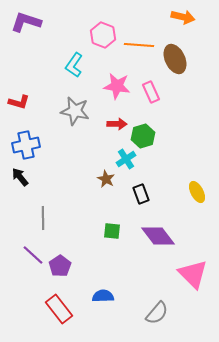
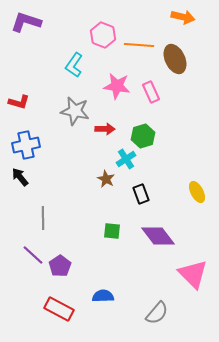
red arrow: moved 12 px left, 5 px down
red rectangle: rotated 24 degrees counterclockwise
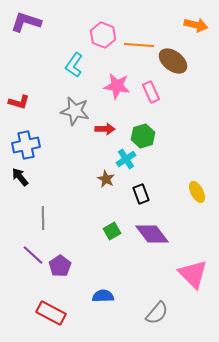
orange arrow: moved 13 px right, 8 px down
brown ellipse: moved 2 px left, 2 px down; rotated 28 degrees counterclockwise
green square: rotated 36 degrees counterclockwise
purple diamond: moved 6 px left, 2 px up
red rectangle: moved 8 px left, 4 px down
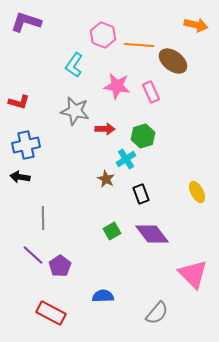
black arrow: rotated 42 degrees counterclockwise
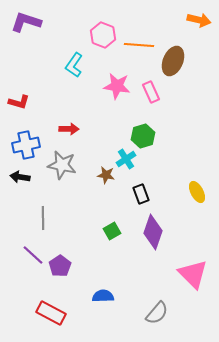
orange arrow: moved 3 px right, 5 px up
brown ellipse: rotated 76 degrees clockwise
gray star: moved 13 px left, 54 px down
red arrow: moved 36 px left
brown star: moved 4 px up; rotated 18 degrees counterclockwise
purple diamond: moved 1 px right, 2 px up; rotated 56 degrees clockwise
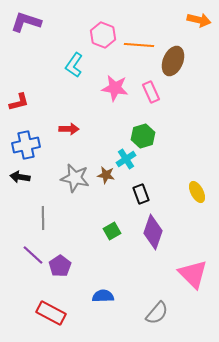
pink star: moved 2 px left, 2 px down
red L-shape: rotated 30 degrees counterclockwise
gray star: moved 13 px right, 13 px down
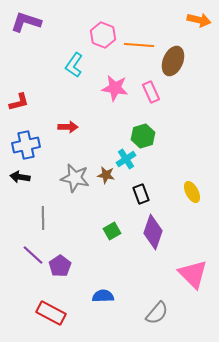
red arrow: moved 1 px left, 2 px up
yellow ellipse: moved 5 px left
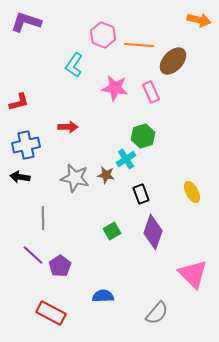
brown ellipse: rotated 20 degrees clockwise
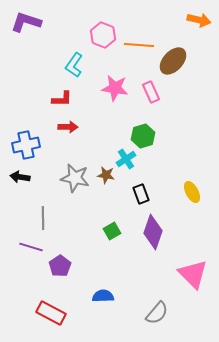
red L-shape: moved 43 px right, 3 px up; rotated 15 degrees clockwise
purple line: moved 2 px left, 8 px up; rotated 25 degrees counterclockwise
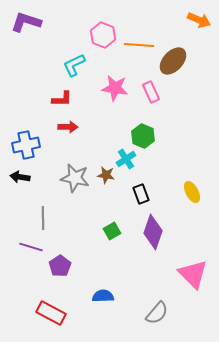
orange arrow: rotated 10 degrees clockwise
cyan L-shape: rotated 30 degrees clockwise
green hexagon: rotated 20 degrees counterclockwise
